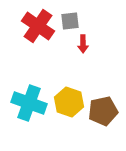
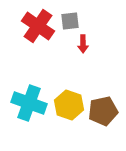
yellow hexagon: moved 3 px down
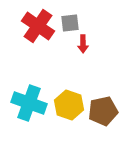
gray square: moved 2 px down
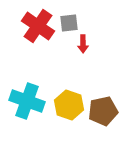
gray square: moved 1 px left
cyan cross: moved 2 px left, 2 px up
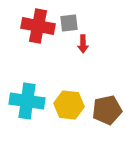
red cross: rotated 24 degrees counterclockwise
cyan cross: rotated 12 degrees counterclockwise
yellow hexagon: rotated 12 degrees counterclockwise
brown pentagon: moved 4 px right, 1 px up
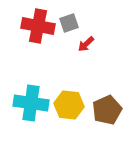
gray square: rotated 12 degrees counterclockwise
red arrow: moved 3 px right; rotated 48 degrees clockwise
cyan cross: moved 4 px right, 2 px down
brown pentagon: rotated 12 degrees counterclockwise
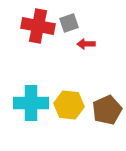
red arrow: rotated 42 degrees clockwise
cyan cross: rotated 8 degrees counterclockwise
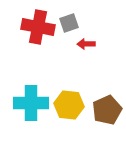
red cross: moved 1 px down
